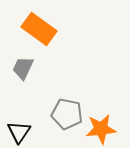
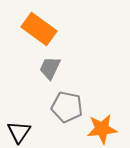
gray trapezoid: moved 27 px right
gray pentagon: moved 7 px up
orange star: moved 1 px right
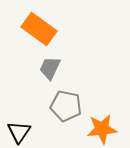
gray pentagon: moved 1 px left, 1 px up
